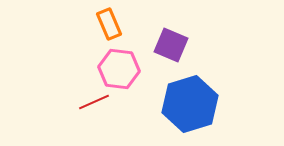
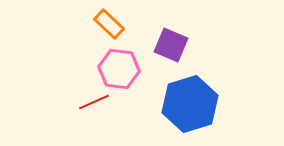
orange rectangle: rotated 24 degrees counterclockwise
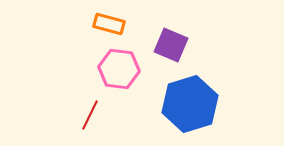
orange rectangle: rotated 28 degrees counterclockwise
red line: moved 4 px left, 13 px down; rotated 40 degrees counterclockwise
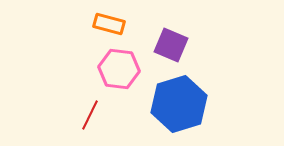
blue hexagon: moved 11 px left
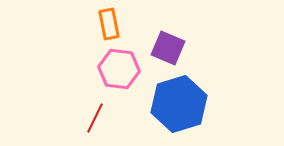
orange rectangle: rotated 64 degrees clockwise
purple square: moved 3 px left, 3 px down
red line: moved 5 px right, 3 px down
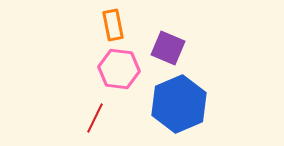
orange rectangle: moved 4 px right, 1 px down
blue hexagon: rotated 6 degrees counterclockwise
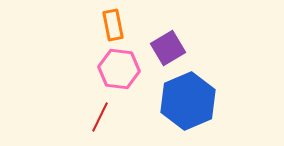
purple square: rotated 36 degrees clockwise
blue hexagon: moved 9 px right, 3 px up
red line: moved 5 px right, 1 px up
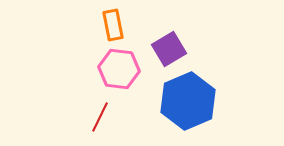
purple square: moved 1 px right, 1 px down
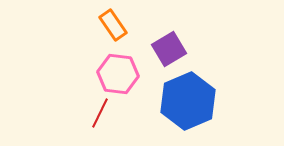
orange rectangle: rotated 24 degrees counterclockwise
pink hexagon: moved 1 px left, 5 px down
red line: moved 4 px up
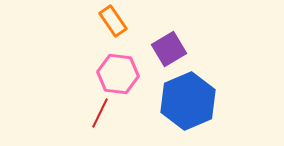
orange rectangle: moved 4 px up
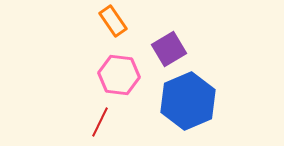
pink hexagon: moved 1 px right, 1 px down
red line: moved 9 px down
